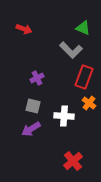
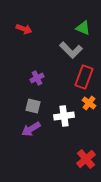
white cross: rotated 12 degrees counterclockwise
red cross: moved 13 px right, 2 px up
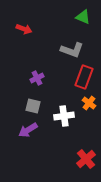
green triangle: moved 11 px up
gray L-shape: moved 1 px right; rotated 25 degrees counterclockwise
purple arrow: moved 3 px left, 1 px down
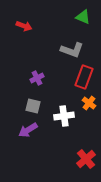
red arrow: moved 3 px up
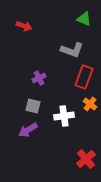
green triangle: moved 1 px right, 2 px down
purple cross: moved 2 px right
orange cross: moved 1 px right, 1 px down
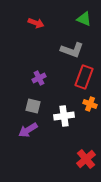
red arrow: moved 12 px right, 3 px up
orange cross: rotated 16 degrees counterclockwise
